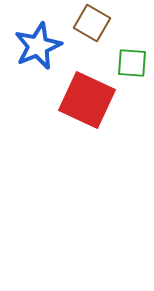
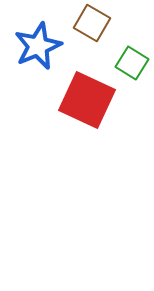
green square: rotated 28 degrees clockwise
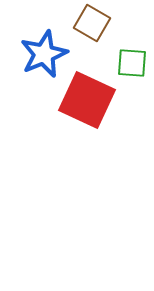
blue star: moved 6 px right, 8 px down
green square: rotated 28 degrees counterclockwise
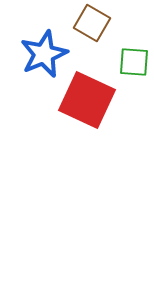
green square: moved 2 px right, 1 px up
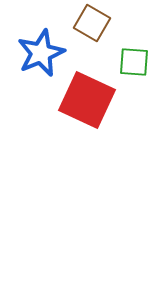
blue star: moved 3 px left, 1 px up
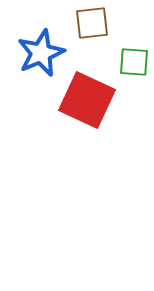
brown square: rotated 36 degrees counterclockwise
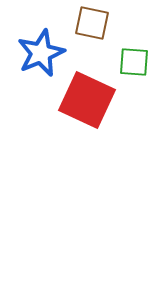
brown square: rotated 18 degrees clockwise
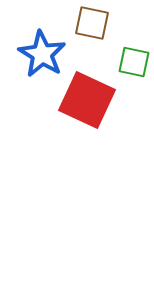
blue star: moved 1 px right, 1 px down; rotated 18 degrees counterclockwise
green square: rotated 8 degrees clockwise
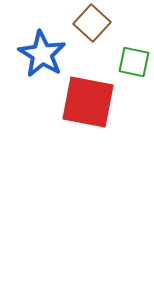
brown square: rotated 30 degrees clockwise
red square: moved 1 px right, 2 px down; rotated 14 degrees counterclockwise
